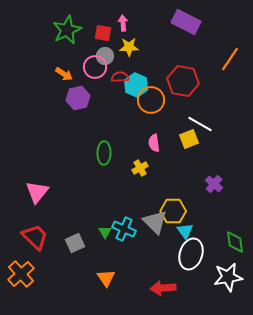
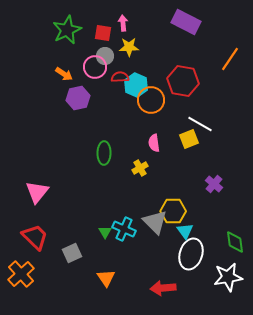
gray square: moved 3 px left, 10 px down
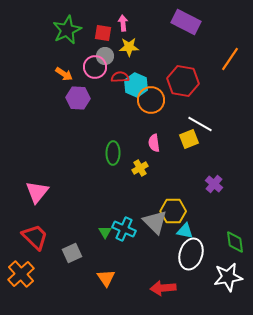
purple hexagon: rotated 15 degrees clockwise
green ellipse: moved 9 px right
cyan triangle: rotated 42 degrees counterclockwise
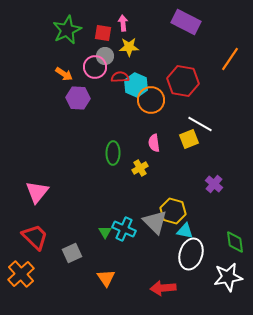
yellow hexagon: rotated 15 degrees clockwise
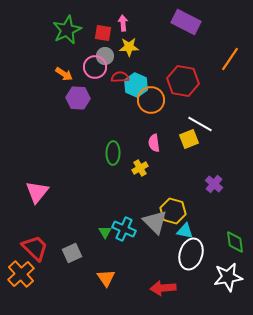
red trapezoid: moved 11 px down
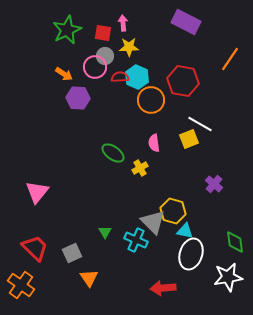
cyan hexagon: moved 1 px right, 8 px up
green ellipse: rotated 55 degrees counterclockwise
gray triangle: moved 2 px left
cyan cross: moved 12 px right, 11 px down
orange cross: moved 11 px down; rotated 12 degrees counterclockwise
orange triangle: moved 17 px left
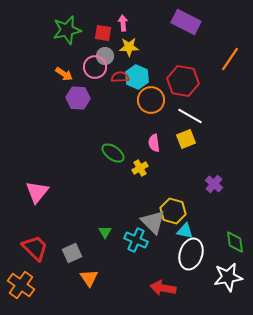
green star: rotated 12 degrees clockwise
white line: moved 10 px left, 8 px up
yellow square: moved 3 px left
red arrow: rotated 15 degrees clockwise
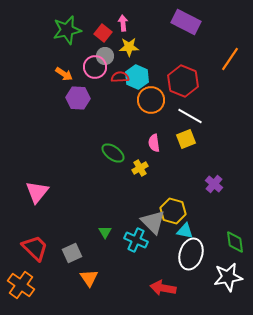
red square: rotated 30 degrees clockwise
red hexagon: rotated 12 degrees clockwise
